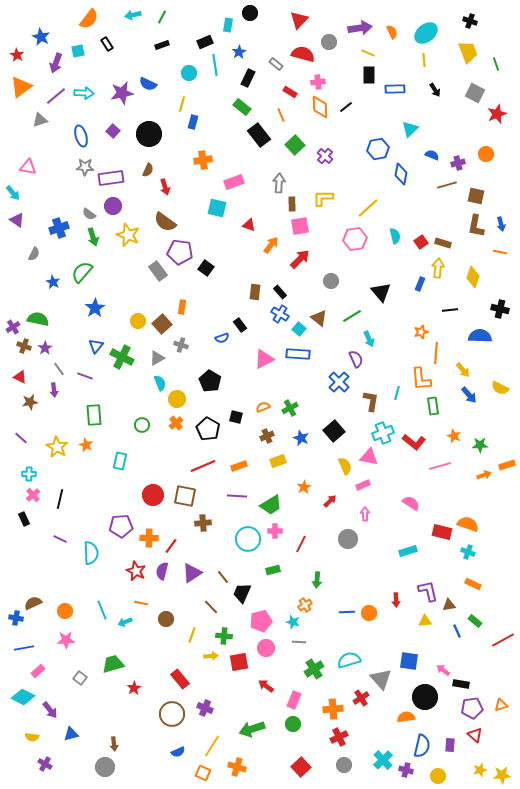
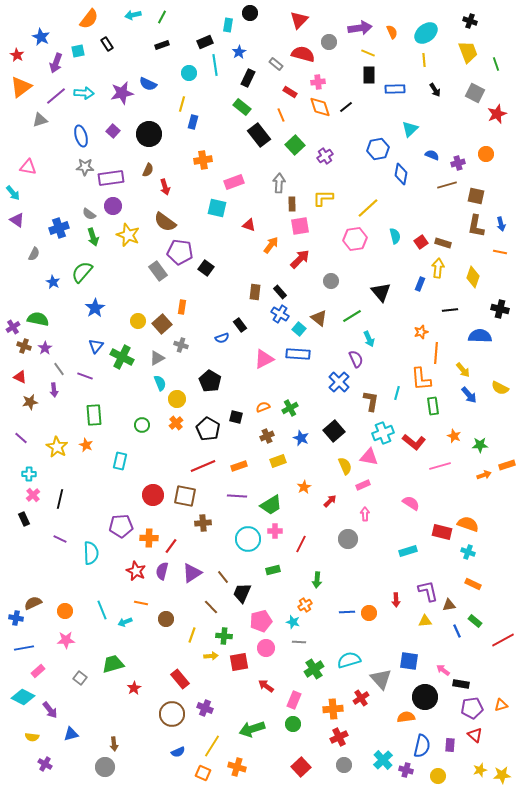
orange diamond at (320, 107): rotated 15 degrees counterclockwise
purple cross at (325, 156): rotated 14 degrees clockwise
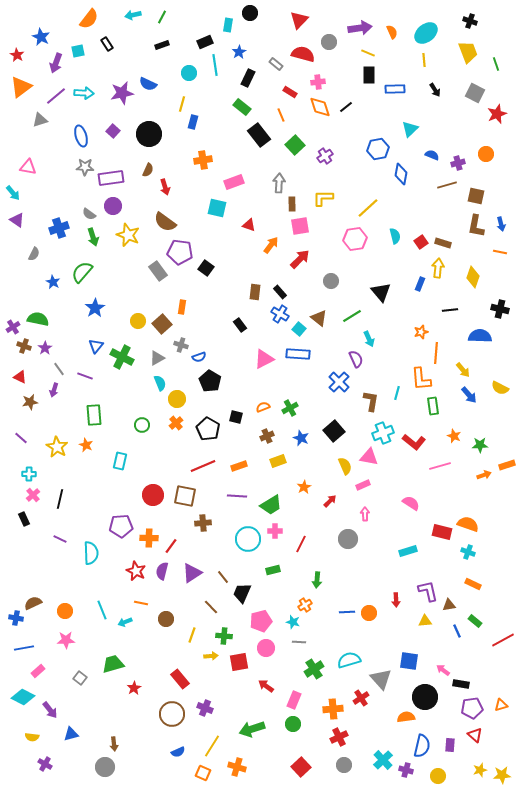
blue semicircle at (222, 338): moved 23 px left, 19 px down
purple arrow at (54, 390): rotated 24 degrees clockwise
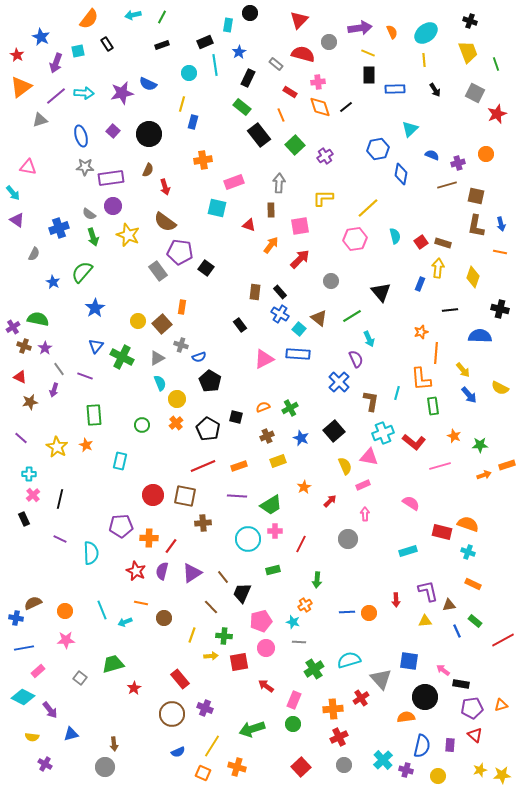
brown rectangle at (292, 204): moved 21 px left, 6 px down
brown circle at (166, 619): moved 2 px left, 1 px up
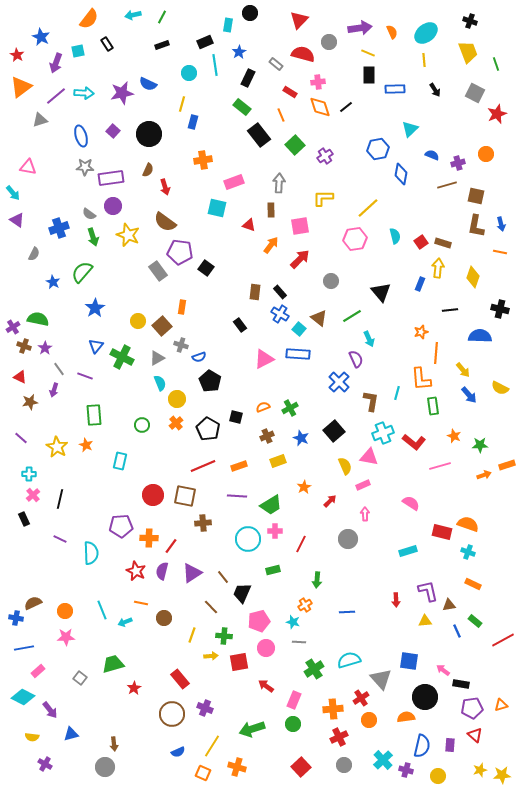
brown square at (162, 324): moved 2 px down
orange circle at (369, 613): moved 107 px down
pink pentagon at (261, 621): moved 2 px left
pink star at (66, 640): moved 3 px up
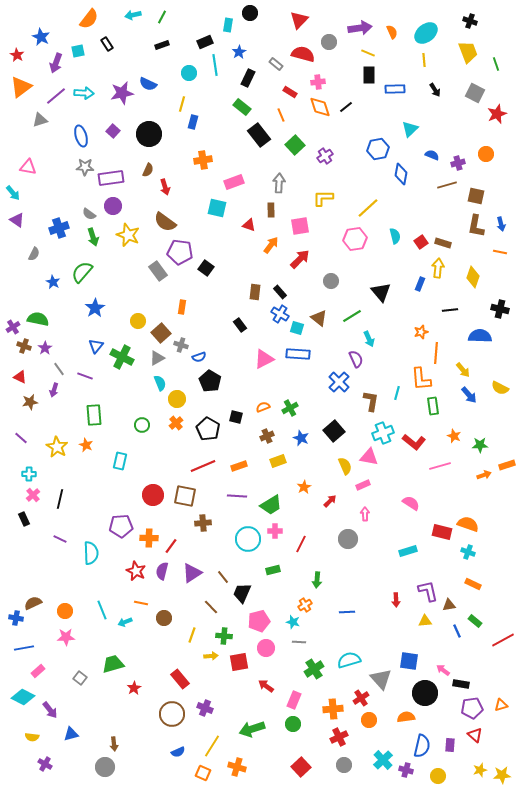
brown square at (162, 326): moved 1 px left, 7 px down
cyan square at (299, 329): moved 2 px left, 1 px up; rotated 24 degrees counterclockwise
black circle at (425, 697): moved 4 px up
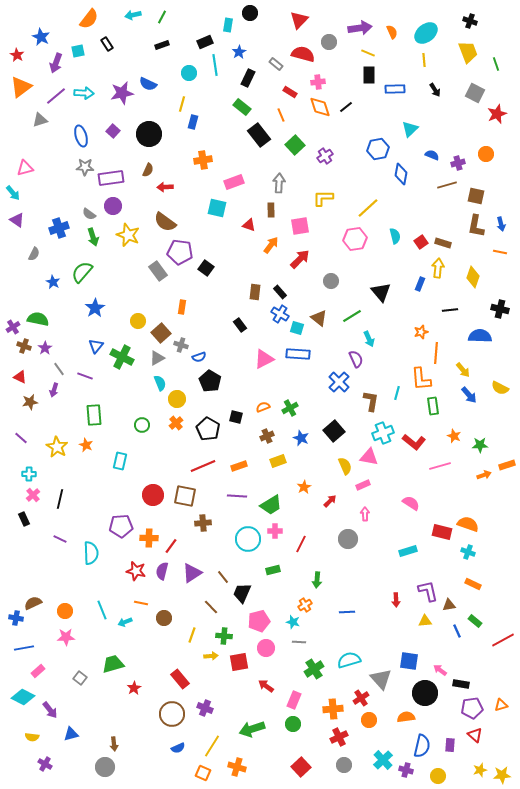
pink triangle at (28, 167): moved 3 px left, 1 px down; rotated 24 degrees counterclockwise
red arrow at (165, 187): rotated 105 degrees clockwise
red star at (136, 571): rotated 12 degrees counterclockwise
pink arrow at (443, 670): moved 3 px left
blue semicircle at (178, 752): moved 4 px up
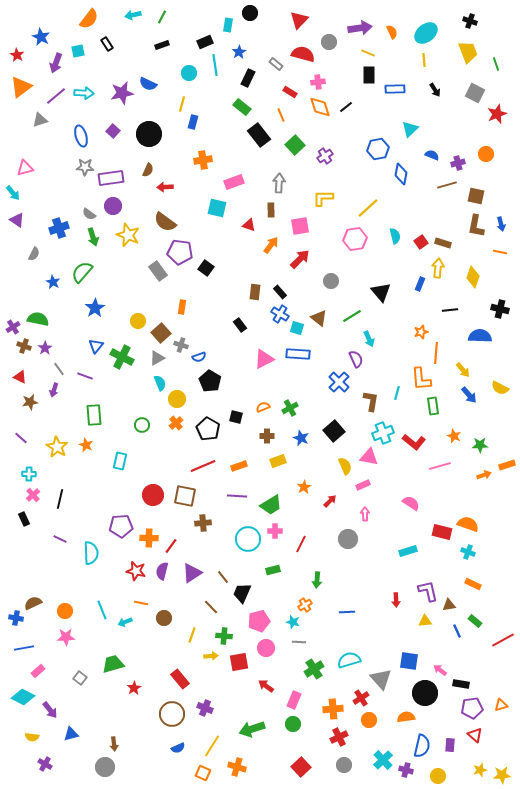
brown cross at (267, 436): rotated 24 degrees clockwise
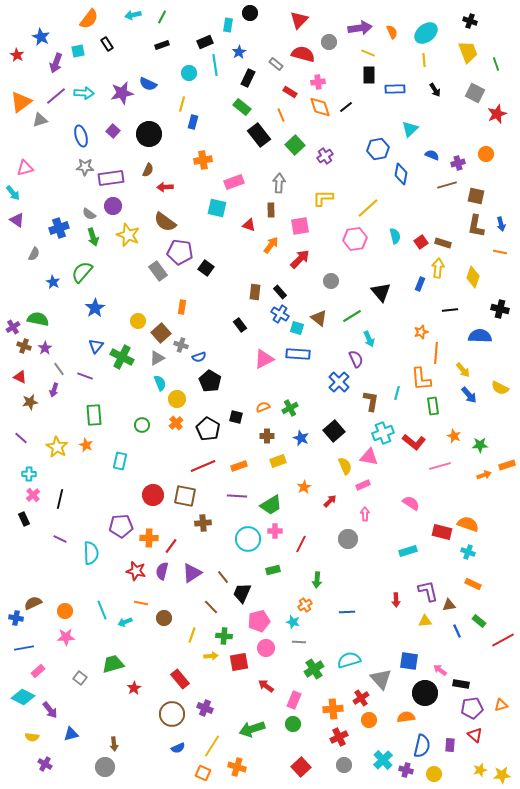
orange triangle at (21, 87): moved 15 px down
green rectangle at (475, 621): moved 4 px right
yellow circle at (438, 776): moved 4 px left, 2 px up
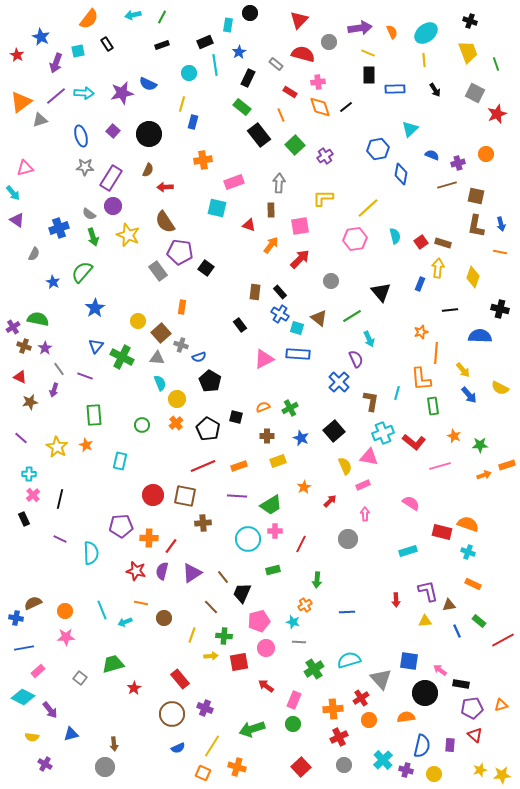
purple rectangle at (111, 178): rotated 50 degrees counterclockwise
brown semicircle at (165, 222): rotated 20 degrees clockwise
gray triangle at (157, 358): rotated 35 degrees clockwise
